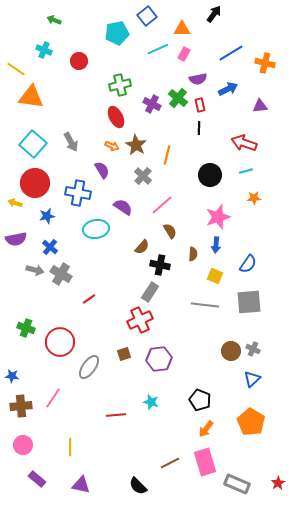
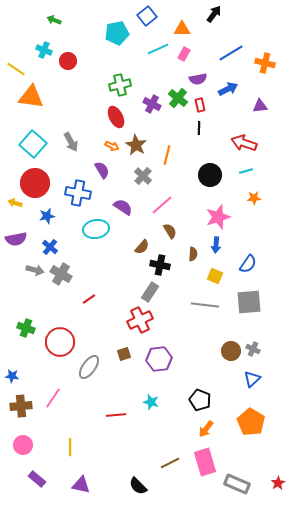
red circle at (79, 61): moved 11 px left
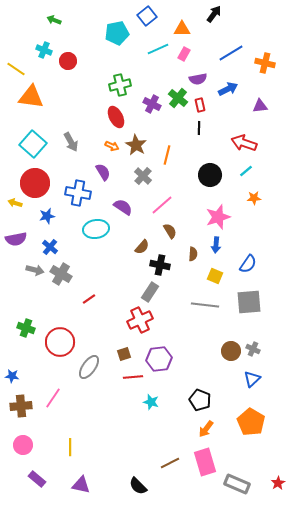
purple semicircle at (102, 170): moved 1 px right, 2 px down
cyan line at (246, 171): rotated 24 degrees counterclockwise
red line at (116, 415): moved 17 px right, 38 px up
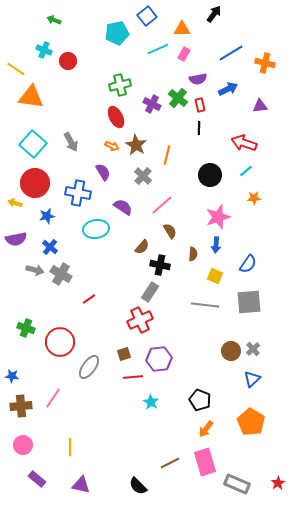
gray cross at (253, 349): rotated 24 degrees clockwise
cyan star at (151, 402): rotated 14 degrees clockwise
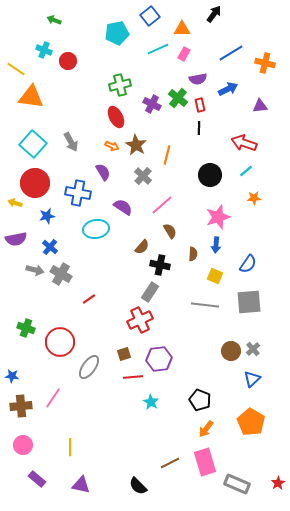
blue square at (147, 16): moved 3 px right
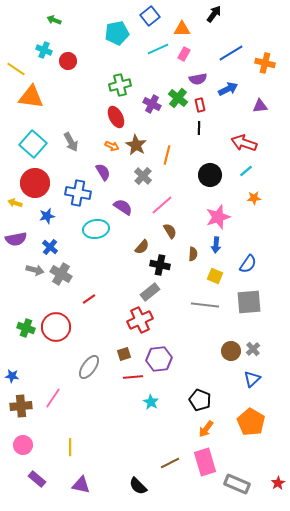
gray rectangle at (150, 292): rotated 18 degrees clockwise
red circle at (60, 342): moved 4 px left, 15 px up
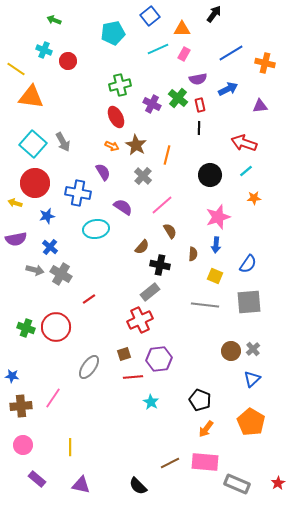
cyan pentagon at (117, 33): moved 4 px left
gray arrow at (71, 142): moved 8 px left
pink rectangle at (205, 462): rotated 68 degrees counterclockwise
